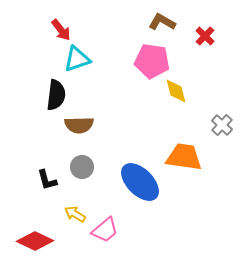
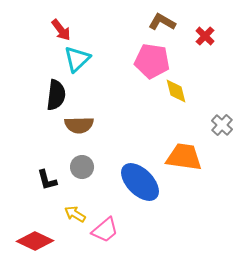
cyan triangle: rotated 24 degrees counterclockwise
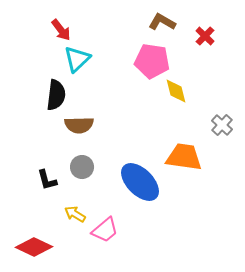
red diamond: moved 1 px left, 6 px down
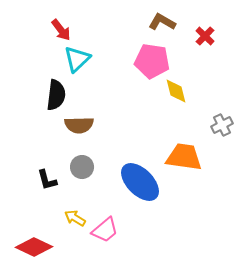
gray cross: rotated 20 degrees clockwise
yellow arrow: moved 4 px down
